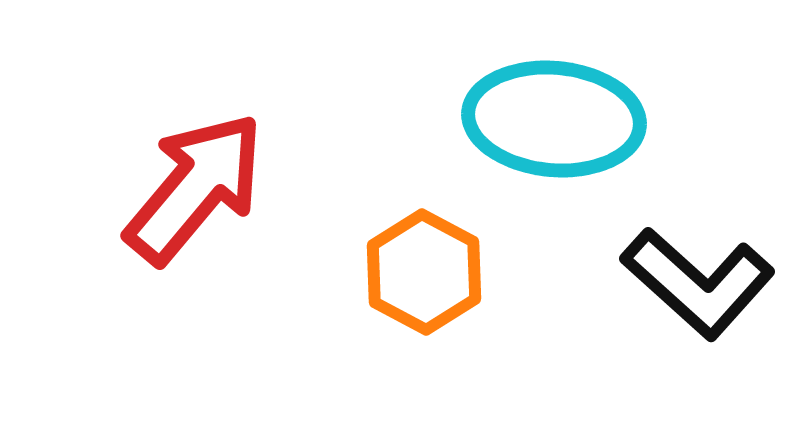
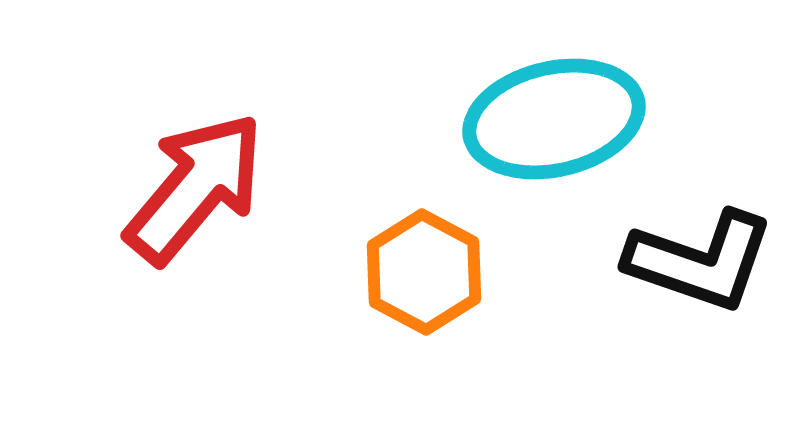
cyan ellipse: rotated 18 degrees counterclockwise
black L-shape: moved 2 px right, 22 px up; rotated 23 degrees counterclockwise
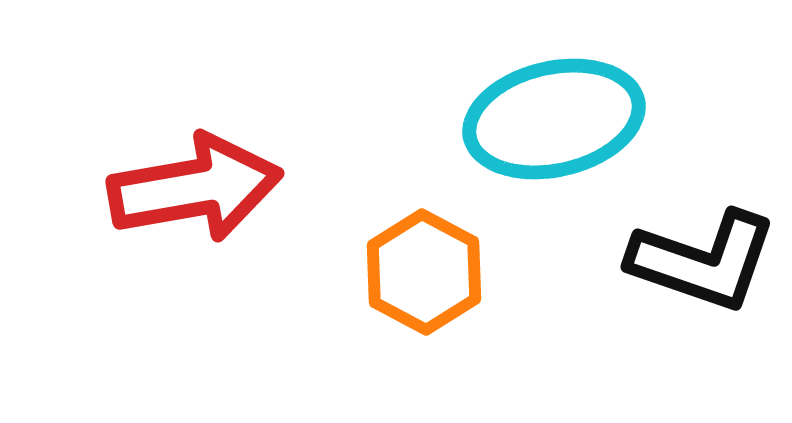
red arrow: rotated 40 degrees clockwise
black L-shape: moved 3 px right
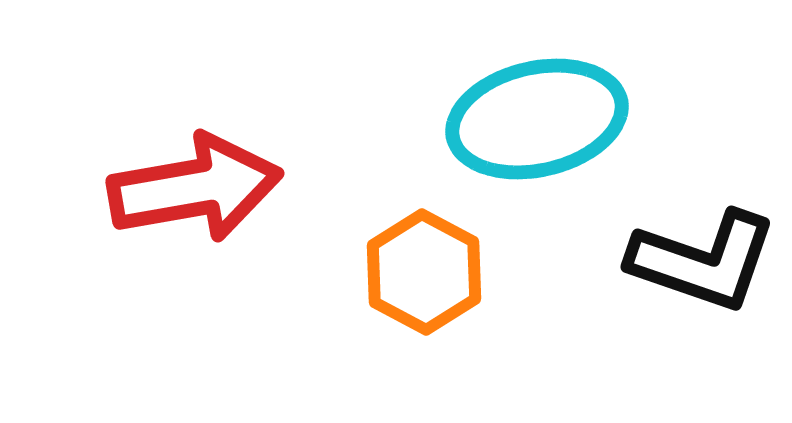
cyan ellipse: moved 17 px left
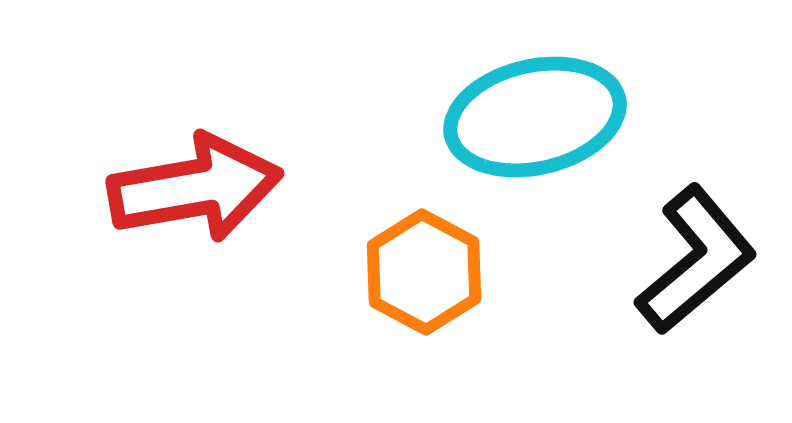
cyan ellipse: moved 2 px left, 2 px up
black L-shape: moved 7 px left, 1 px up; rotated 59 degrees counterclockwise
